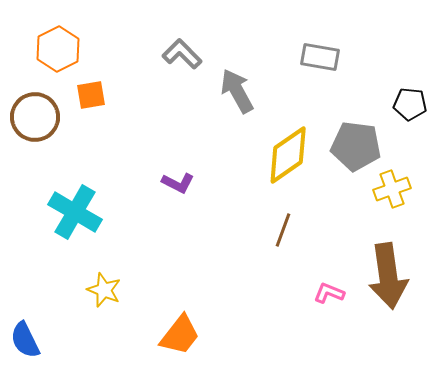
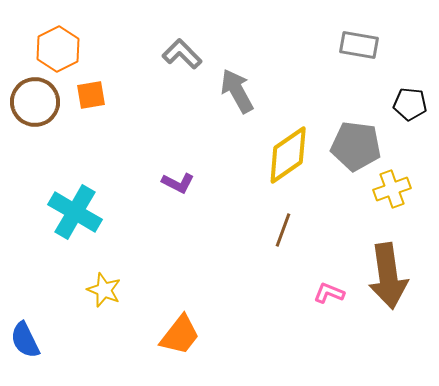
gray rectangle: moved 39 px right, 12 px up
brown circle: moved 15 px up
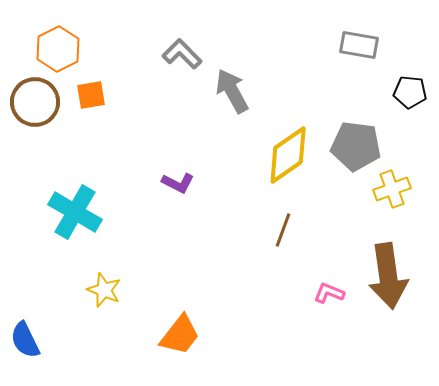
gray arrow: moved 5 px left
black pentagon: moved 12 px up
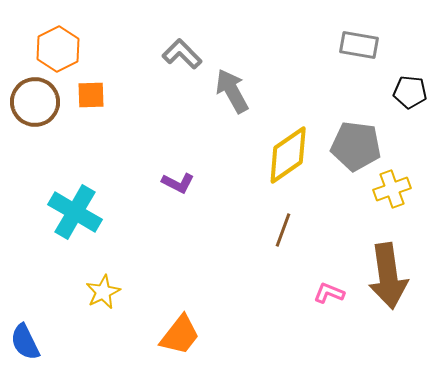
orange square: rotated 8 degrees clockwise
yellow star: moved 1 px left, 2 px down; rotated 24 degrees clockwise
blue semicircle: moved 2 px down
